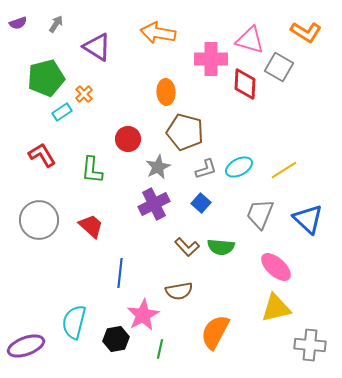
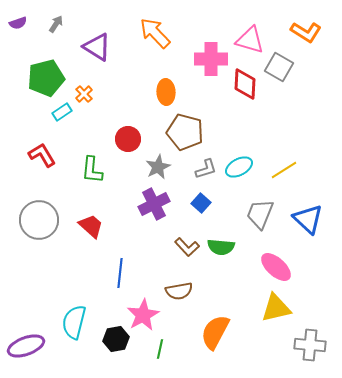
orange arrow: moved 3 px left; rotated 36 degrees clockwise
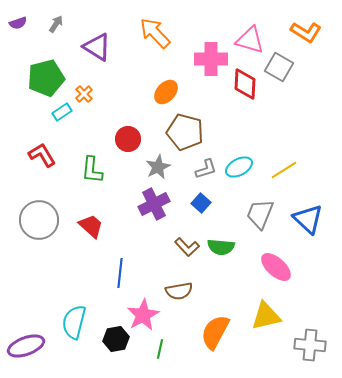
orange ellipse: rotated 45 degrees clockwise
yellow triangle: moved 10 px left, 8 px down
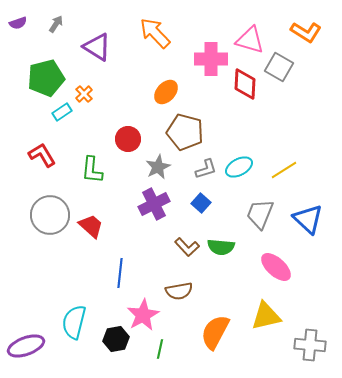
gray circle: moved 11 px right, 5 px up
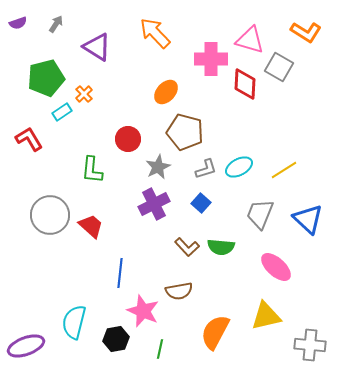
red L-shape: moved 13 px left, 16 px up
pink star: moved 4 px up; rotated 20 degrees counterclockwise
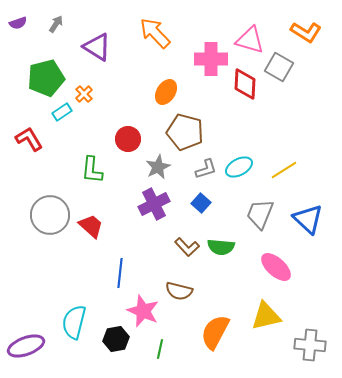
orange ellipse: rotated 10 degrees counterclockwise
brown semicircle: rotated 24 degrees clockwise
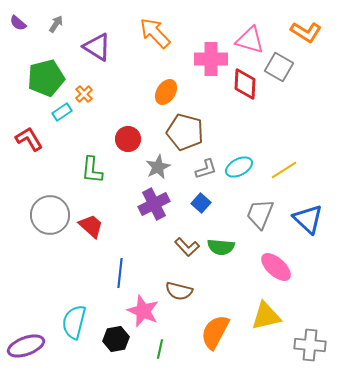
purple semicircle: rotated 60 degrees clockwise
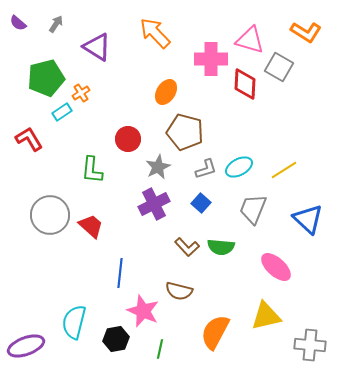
orange cross: moved 3 px left, 1 px up; rotated 12 degrees clockwise
gray trapezoid: moved 7 px left, 5 px up
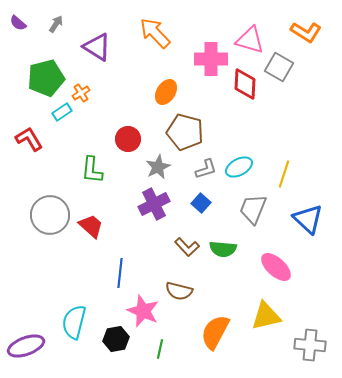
yellow line: moved 4 px down; rotated 40 degrees counterclockwise
green semicircle: moved 2 px right, 2 px down
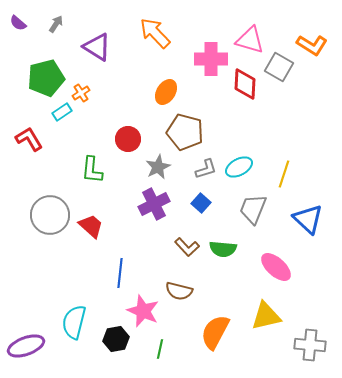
orange L-shape: moved 6 px right, 13 px down
